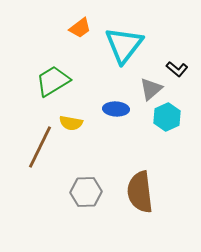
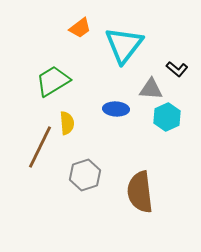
gray triangle: rotated 45 degrees clockwise
yellow semicircle: moved 4 px left; rotated 105 degrees counterclockwise
gray hexagon: moved 1 px left, 17 px up; rotated 16 degrees counterclockwise
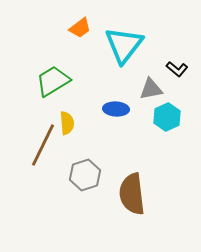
gray triangle: rotated 15 degrees counterclockwise
brown line: moved 3 px right, 2 px up
brown semicircle: moved 8 px left, 2 px down
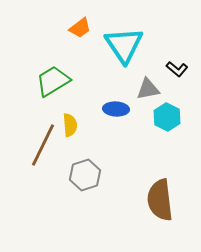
cyan triangle: rotated 12 degrees counterclockwise
gray triangle: moved 3 px left
cyan hexagon: rotated 8 degrees counterclockwise
yellow semicircle: moved 3 px right, 2 px down
brown semicircle: moved 28 px right, 6 px down
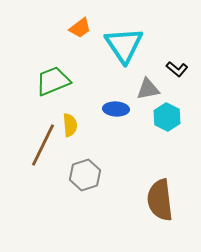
green trapezoid: rotated 9 degrees clockwise
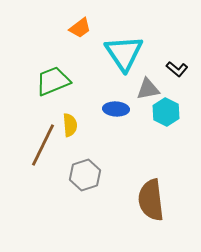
cyan triangle: moved 8 px down
cyan hexagon: moved 1 px left, 5 px up
brown semicircle: moved 9 px left
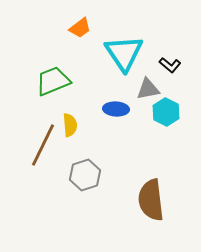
black L-shape: moved 7 px left, 4 px up
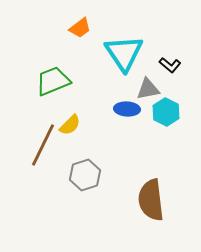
blue ellipse: moved 11 px right
yellow semicircle: rotated 50 degrees clockwise
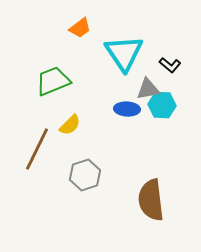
cyan hexagon: moved 4 px left, 7 px up; rotated 24 degrees counterclockwise
brown line: moved 6 px left, 4 px down
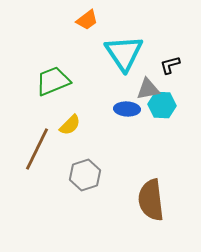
orange trapezoid: moved 7 px right, 8 px up
black L-shape: rotated 125 degrees clockwise
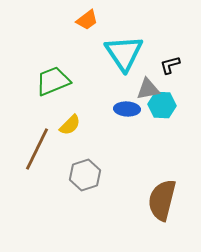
brown semicircle: moved 11 px right; rotated 21 degrees clockwise
